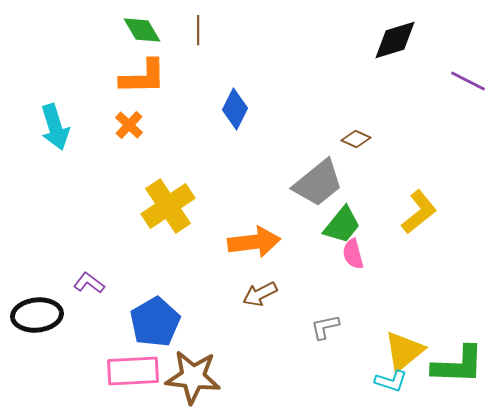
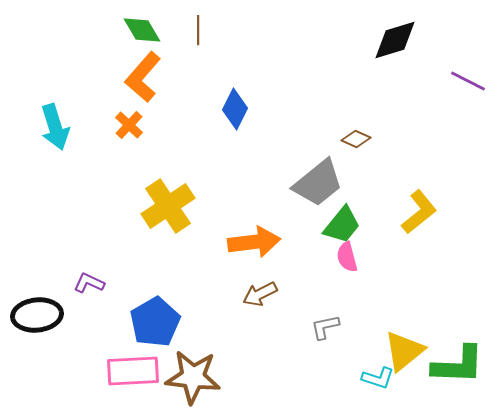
orange L-shape: rotated 132 degrees clockwise
pink semicircle: moved 6 px left, 3 px down
purple L-shape: rotated 12 degrees counterclockwise
cyan L-shape: moved 13 px left, 3 px up
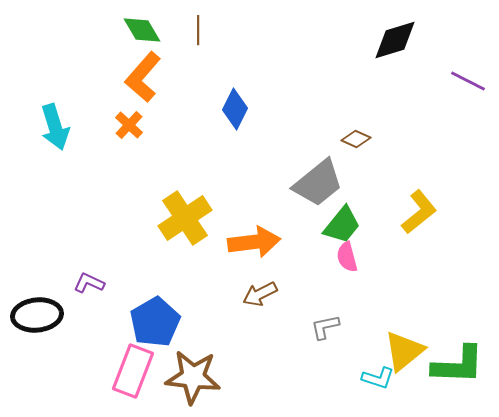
yellow cross: moved 17 px right, 12 px down
pink rectangle: rotated 66 degrees counterclockwise
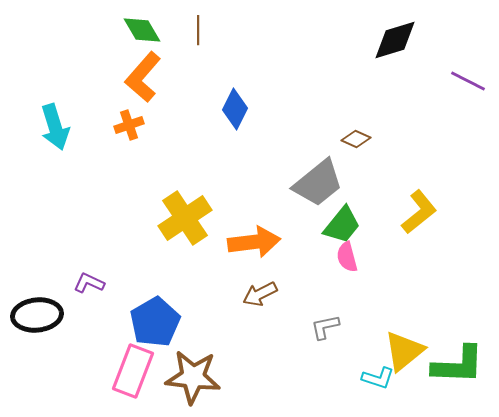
orange cross: rotated 28 degrees clockwise
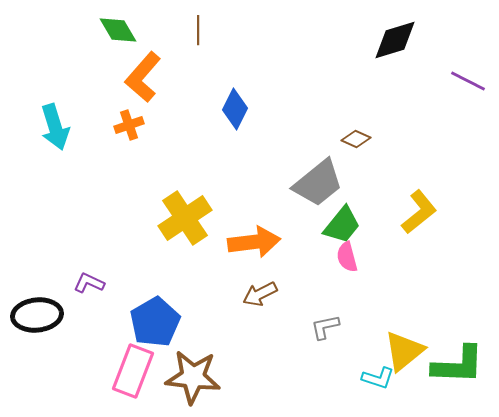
green diamond: moved 24 px left
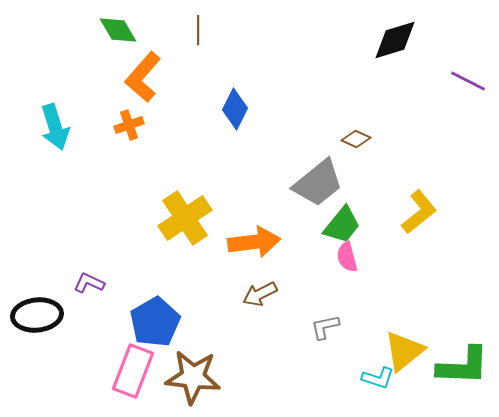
green L-shape: moved 5 px right, 1 px down
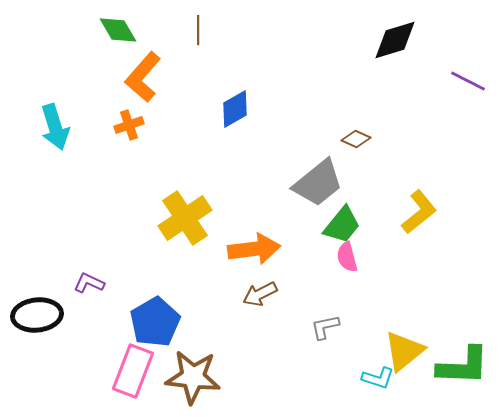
blue diamond: rotated 33 degrees clockwise
orange arrow: moved 7 px down
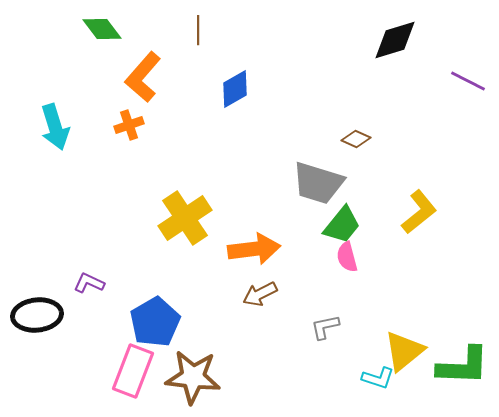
green diamond: moved 16 px left, 1 px up; rotated 6 degrees counterclockwise
blue diamond: moved 20 px up
gray trapezoid: rotated 56 degrees clockwise
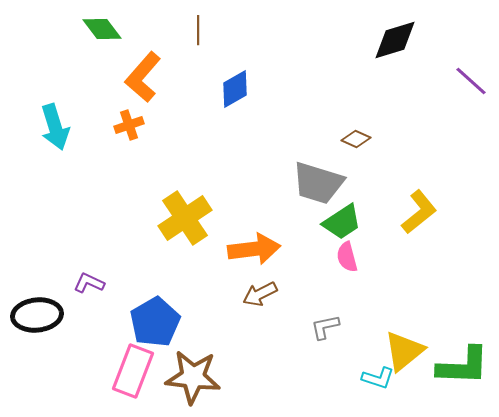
purple line: moved 3 px right; rotated 15 degrees clockwise
green trapezoid: moved 3 px up; rotated 18 degrees clockwise
